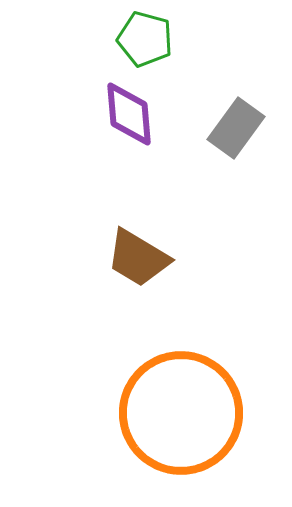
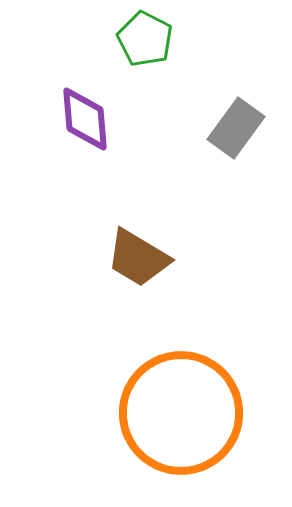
green pentagon: rotated 12 degrees clockwise
purple diamond: moved 44 px left, 5 px down
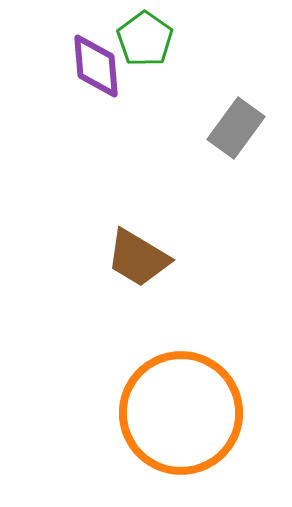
green pentagon: rotated 8 degrees clockwise
purple diamond: moved 11 px right, 53 px up
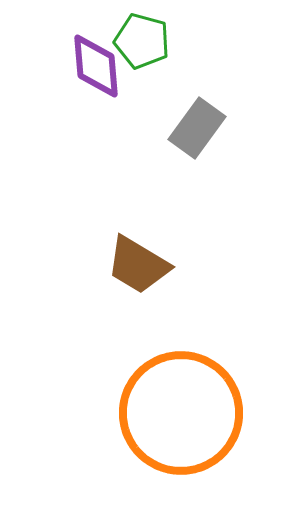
green pentagon: moved 3 px left, 2 px down; rotated 20 degrees counterclockwise
gray rectangle: moved 39 px left
brown trapezoid: moved 7 px down
